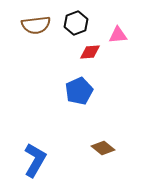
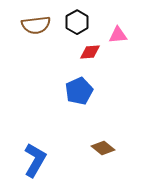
black hexagon: moved 1 px right, 1 px up; rotated 10 degrees counterclockwise
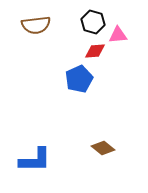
black hexagon: moved 16 px right; rotated 15 degrees counterclockwise
red diamond: moved 5 px right, 1 px up
blue pentagon: moved 12 px up
blue L-shape: rotated 60 degrees clockwise
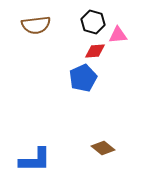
blue pentagon: moved 4 px right, 1 px up
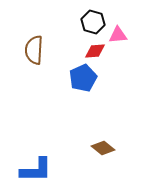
brown semicircle: moved 2 px left, 25 px down; rotated 100 degrees clockwise
blue L-shape: moved 1 px right, 10 px down
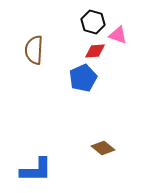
pink triangle: rotated 24 degrees clockwise
